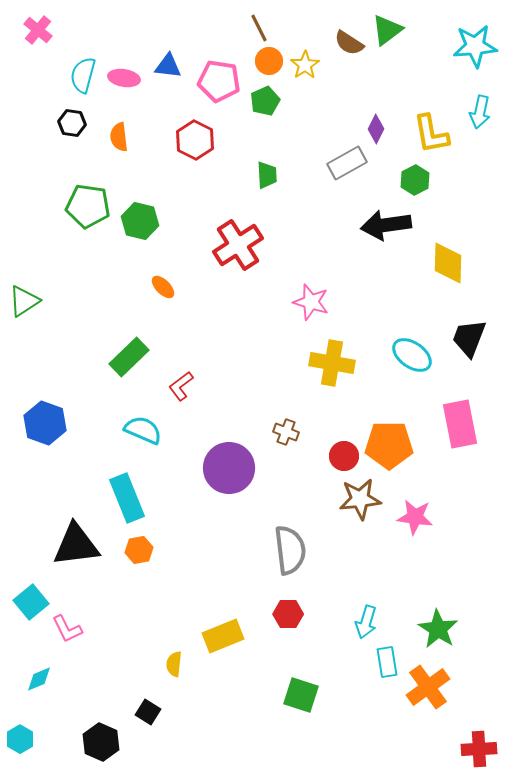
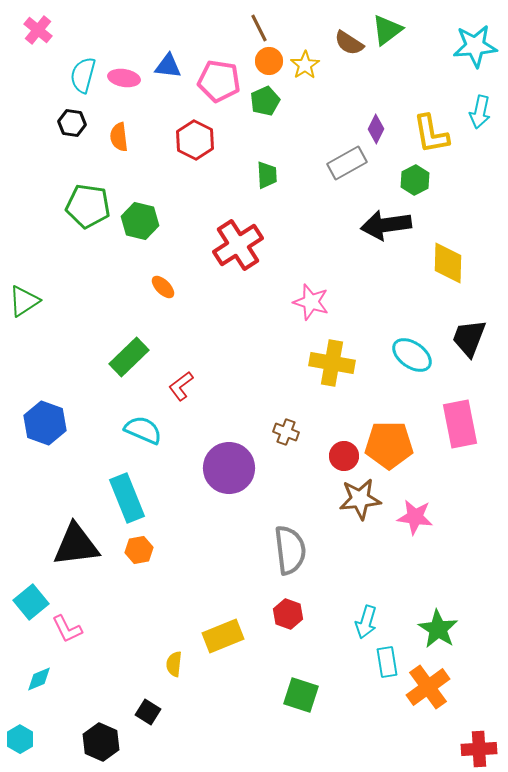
red hexagon at (288, 614): rotated 20 degrees clockwise
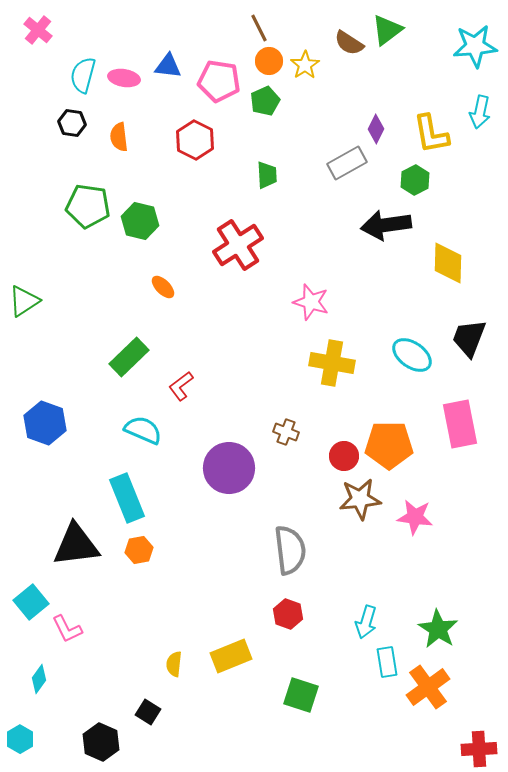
yellow rectangle at (223, 636): moved 8 px right, 20 px down
cyan diamond at (39, 679): rotated 32 degrees counterclockwise
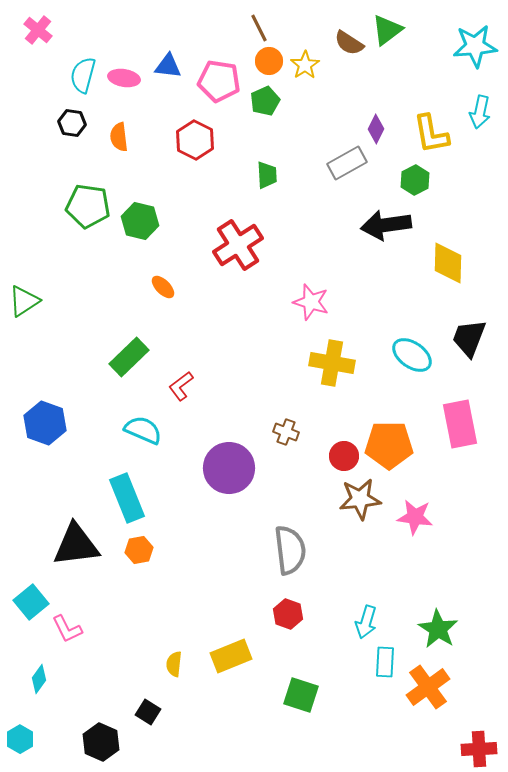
cyan rectangle at (387, 662): moved 2 px left; rotated 12 degrees clockwise
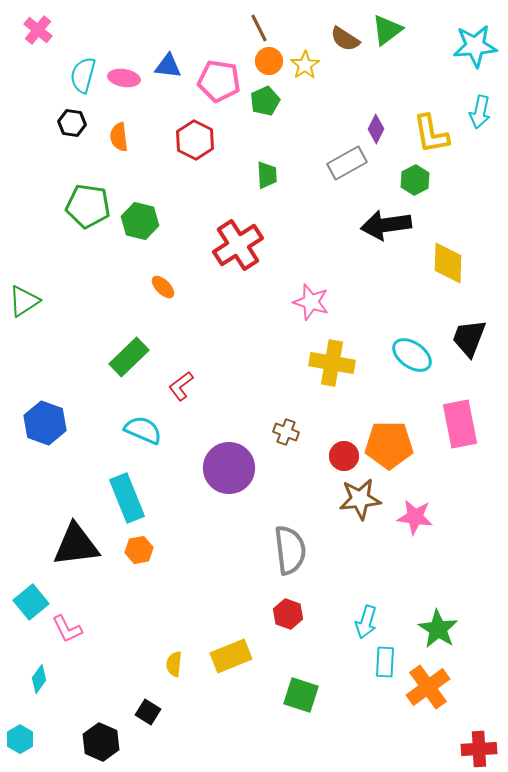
brown semicircle at (349, 43): moved 4 px left, 4 px up
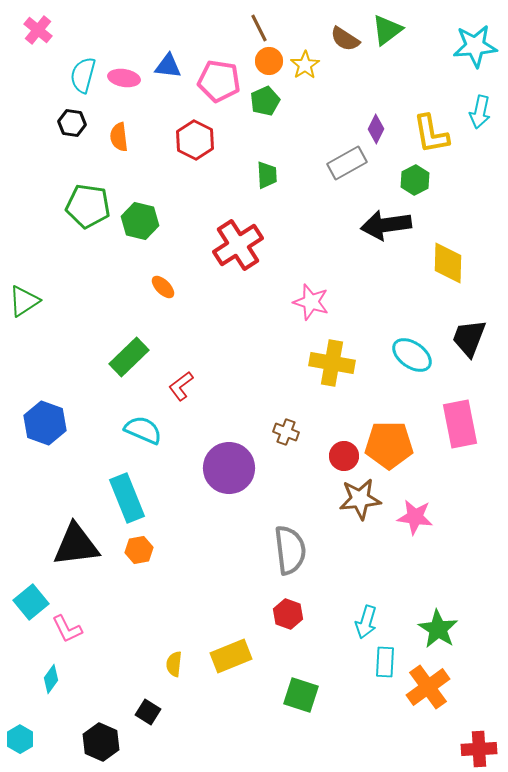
cyan diamond at (39, 679): moved 12 px right
